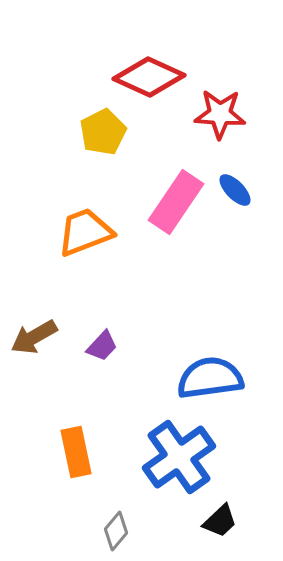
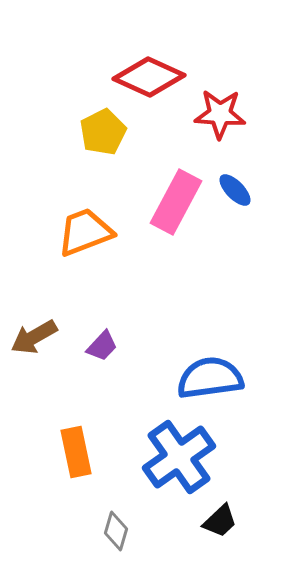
pink rectangle: rotated 6 degrees counterclockwise
gray diamond: rotated 24 degrees counterclockwise
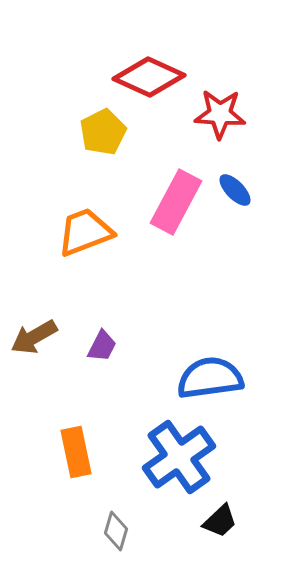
purple trapezoid: rotated 16 degrees counterclockwise
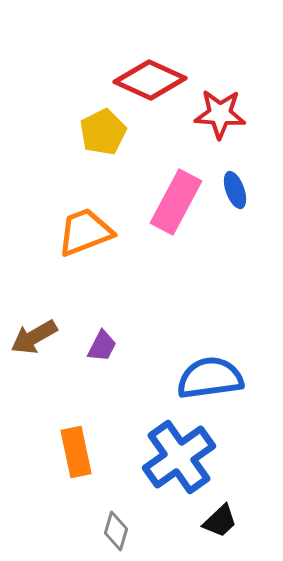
red diamond: moved 1 px right, 3 px down
blue ellipse: rotated 24 degrees clockwise
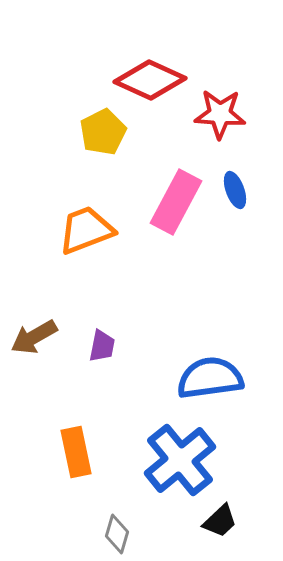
orange trapezoid: moved 1 px right, 2 px up
purple trapezoid: rotated 16 degrees counterclockwise
blue cross: moved 1 px right, 3 px down; rotated 4 degrees counterclockwise
gray diamond: moved 1 px right, 3 px down
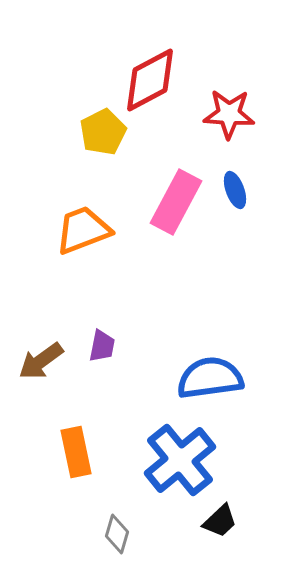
red diamond: rotated 52 degrees counterclockwise
red star: moved 9 px right
orange trapezoid: moved 3 px left
brown arrow: moved 7 px right, 24 px down; rotated 6 degrees counterclockwise
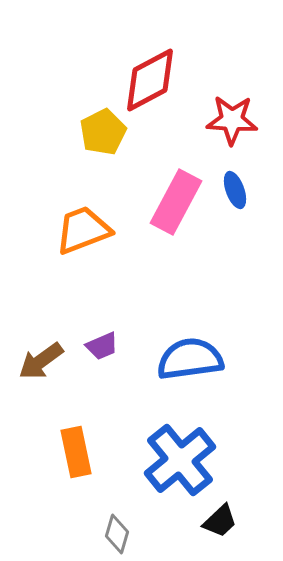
red star: moved 3 px right, 6 px down
purple trapezoid: rotated 56 degrees clockwise
blue semicircle: moved 20 px left, 19 px up
